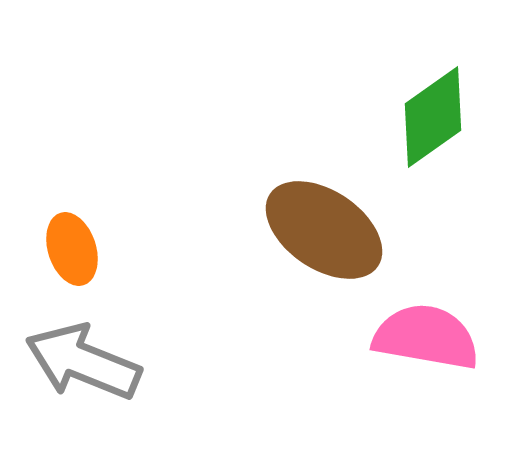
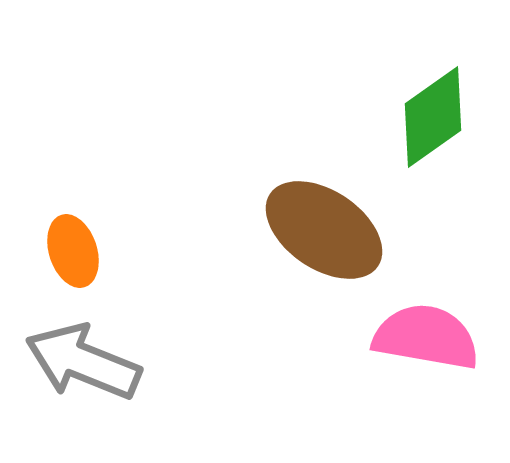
orange ellipse: moved 1 px right, 2 px down
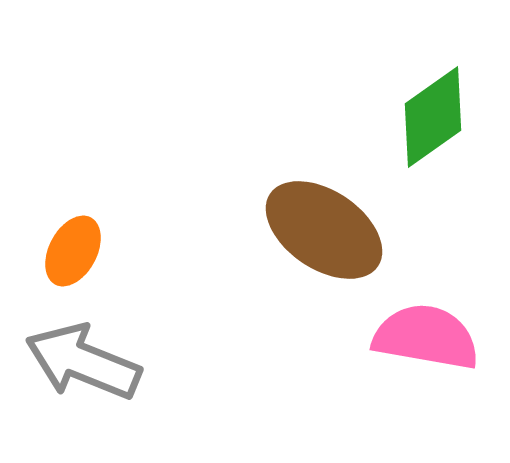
orange ellipse: rotated 46 degrees clockwise
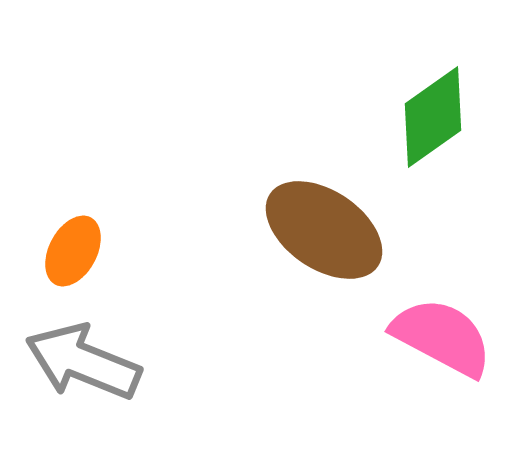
pink semicircle: moved 16 px right; rotated 18 degrees clockwise
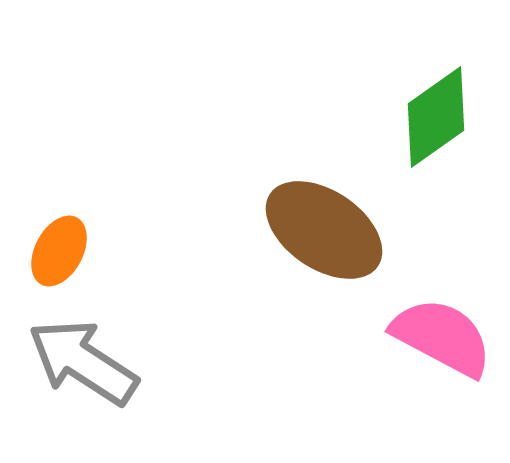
green diamond: moved 3 px right
orange ellipse: moved 14 px left
gray arrow: rotated 11 degrees clockwise
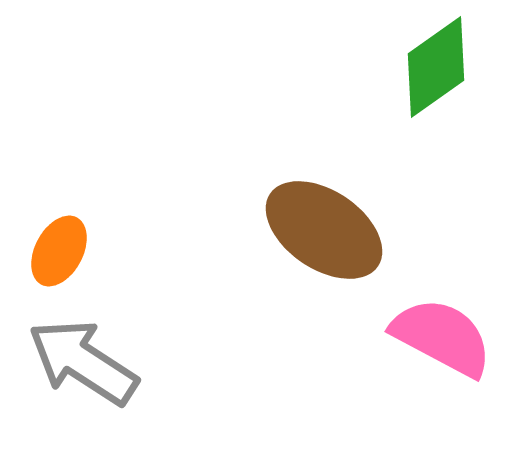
green diamond: moved 50 px up
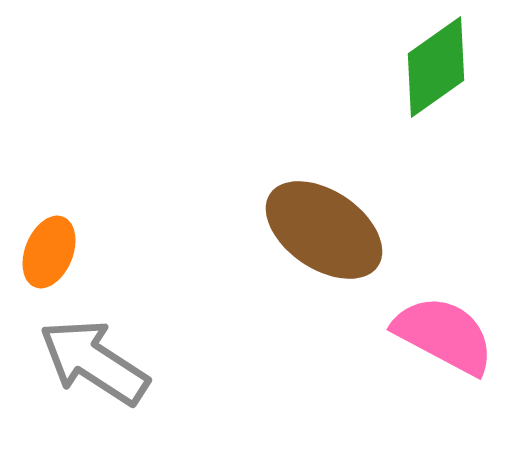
orange ellipse: moved 10 px left, 1 px down; rotated 6 degrees counterclockwise
pink semicircle: moved 2 px right, 2 px up
gray arrow: moved 11 px right
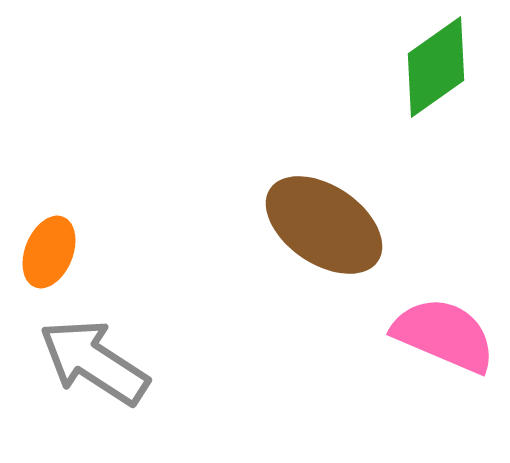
brown ellipse: moved 5 px up
pink semicircle: rotated 5 degrees counterclockwise
